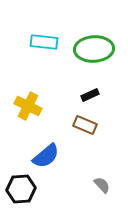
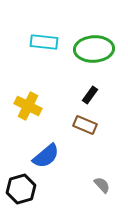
black rectangle: rotated 30 degrees counterclockwise
black hexagon: rotated 12 degrees counterclockwise
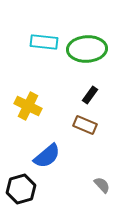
green ellipse: moved 7 px left
blue semicircle: moved 1 px right
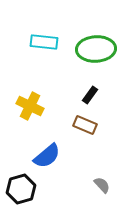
green ellipse: moved 9 px right
yellow cross: moved 2 px right
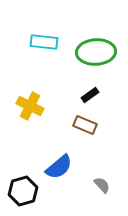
green ellipse: moved 3 px down
black rectangle: rotated 18 degrees clockwise
blue semicircle: moved 12 px right, 11 px down
black hexagon: moved 2 px right, 2 px down
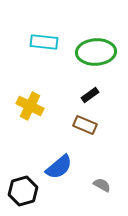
gray semicircle: rotated 18 degrees counterclockwise
